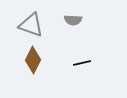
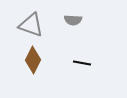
black line: rotated 24 degrees clockwise
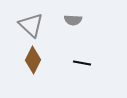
gray triangle: rotated 24 degrees clockwise
